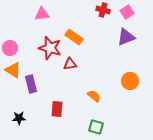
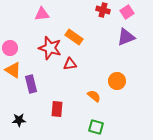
orange circle: moved 13 px left
black star: moved 2 px down
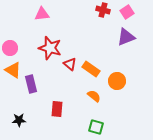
orange rectangle: moved 17 px right, 32 px down
red triangle: rotated 48 degrees clockwise
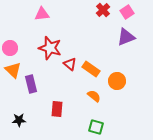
red cross: rotated 32 degrees clockwise
orange triangle: rotated 12 degrees clockwise
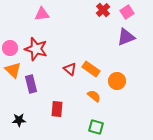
red star: moved 14 px left, 1 px down
red triangle: moved 5 px down
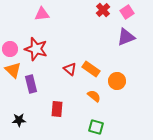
pink circle: moved 1 px down
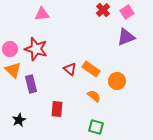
black star: rotated 24 degrees counterclockwise
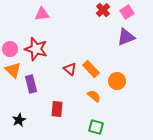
orange rectangle: rotated 12 degrees clockwise
